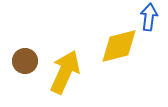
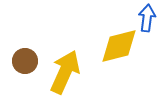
blue arrow: moved 2 px left, 1 px down
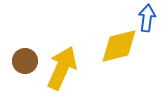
yellow arrow: moved 3 px left, 4 px up
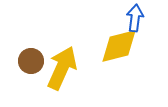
blue arrow: moved 12 px left
brown circle: moved 6 px right
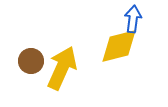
blue arrow: moved 2 px left, 1 px down
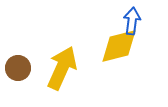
blue arrow: moved 1 px left, 2 px down
brown circle: moved 13 px left, 7 px down
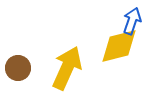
blue arrow: rotated 12 degrees clockwise
yellow arrow: moved 5 px right
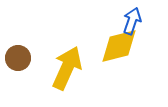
brown circle: moved 10 px up
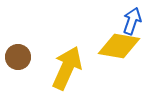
yellow diamond: rotated 24 degrees clockwise
brown circle: moved 1 px up
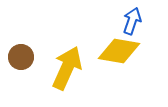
yellow diamond: moved 5 px down
brown circle: moved 3 px right
